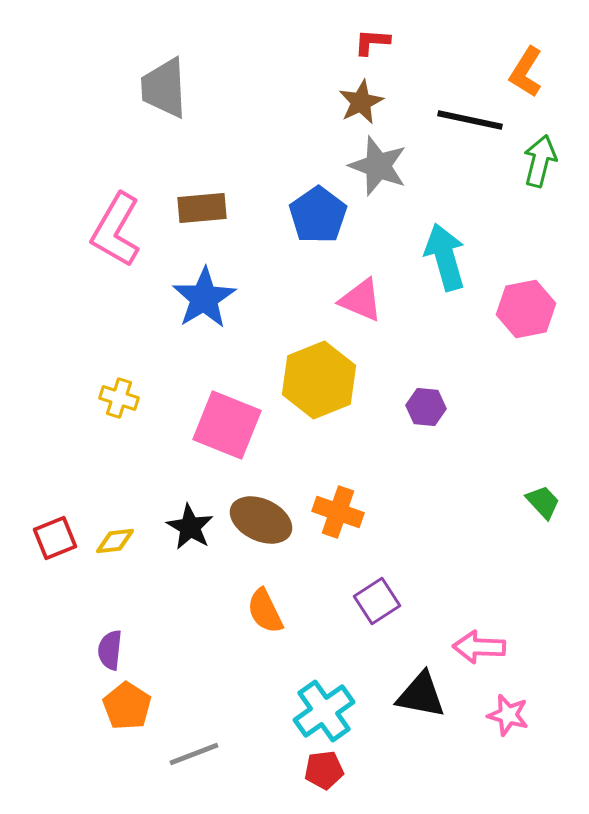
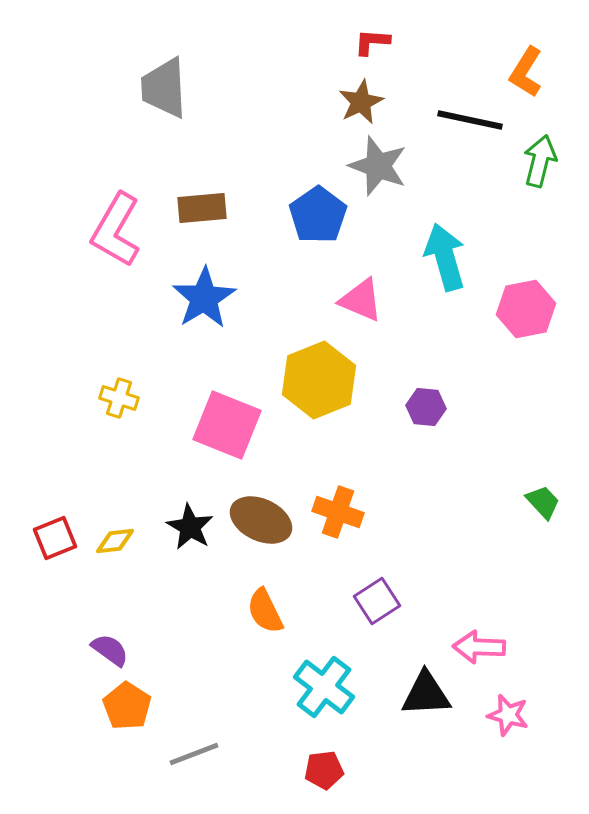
purple semicircle: rotated 120 degrees clockwise
black triangle: moved 5 px right, 1 px up; rotated 14 degrees counterclockwise
cyan cross: moved 24 px up; rotated 18 degrees counterclockwise
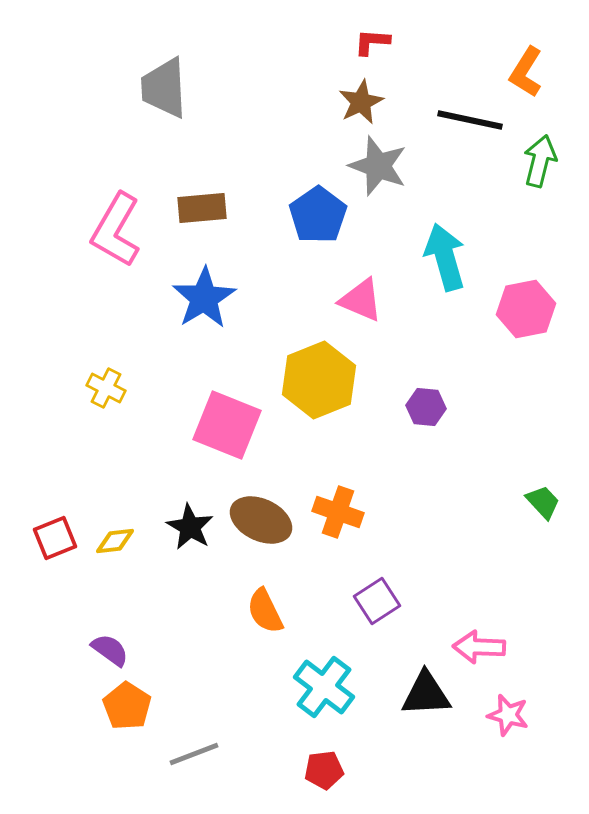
yellow cross: moved 13 px left, 10 px up; rotated 9 degrees clockwise
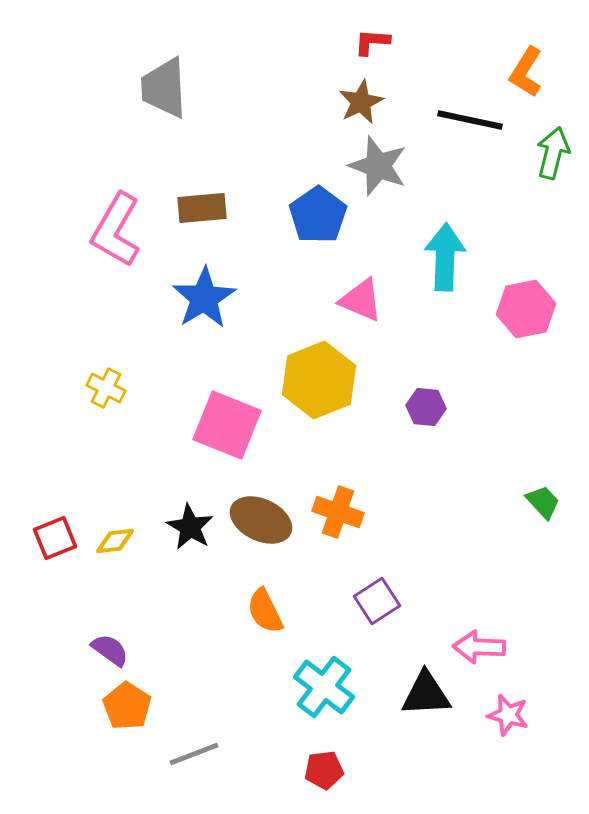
green arrow: moved 13 px right, 8 px up
cyan arrow: rotated 18 degrees clockwise
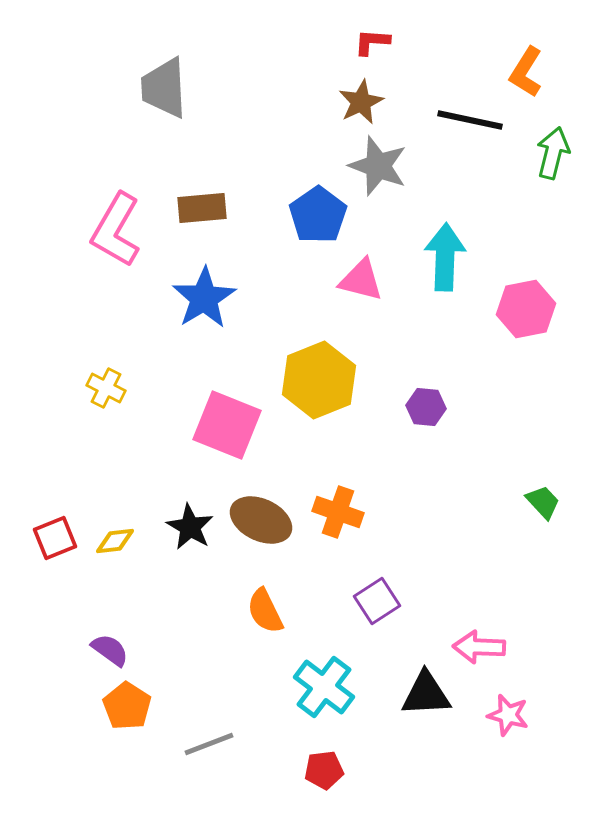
pink triangle: moved 20 px up; rotated 9 degrees counterclockwise
gray line: moved 15 px right, 10 px up
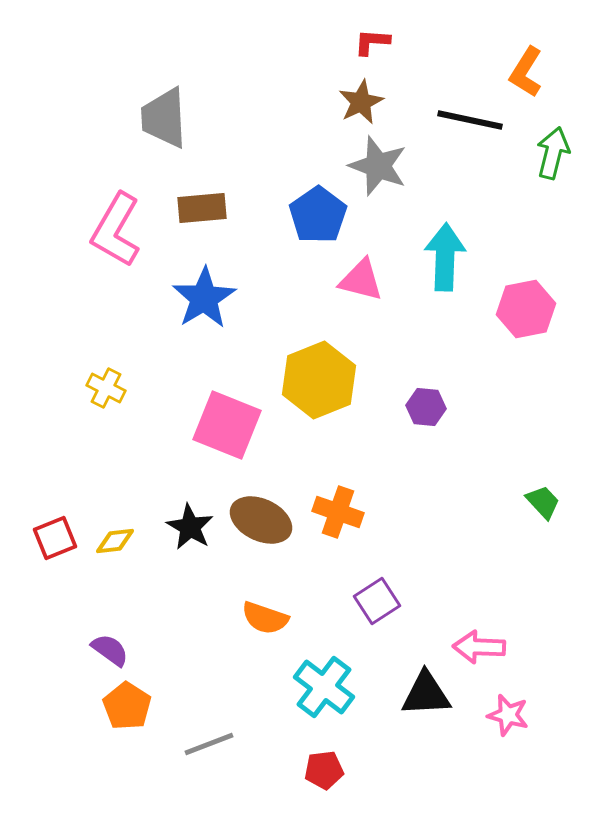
gray trapezoid: moved 30 px down
orange semicircle: moved 7 px down; rotated 45 degrees counterclockwise
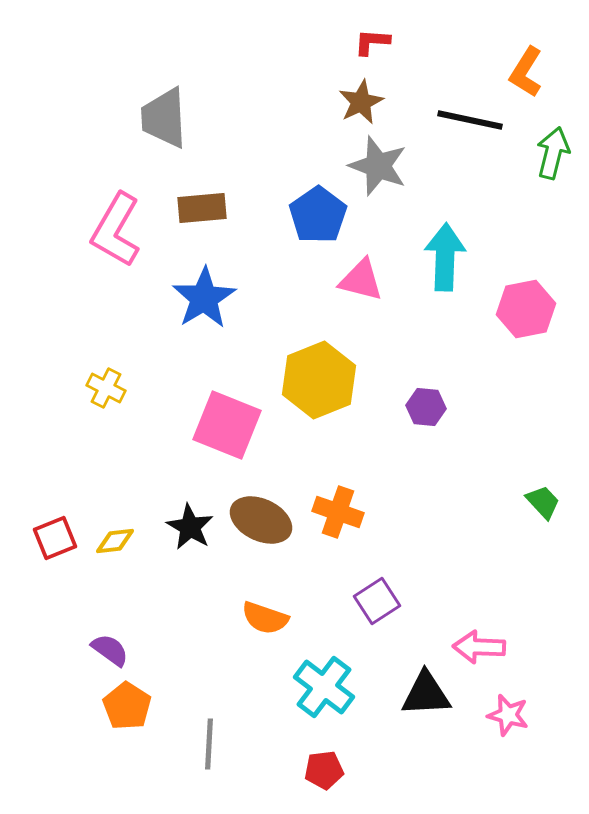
gray line: rotated 66 degrees counterclockwise
